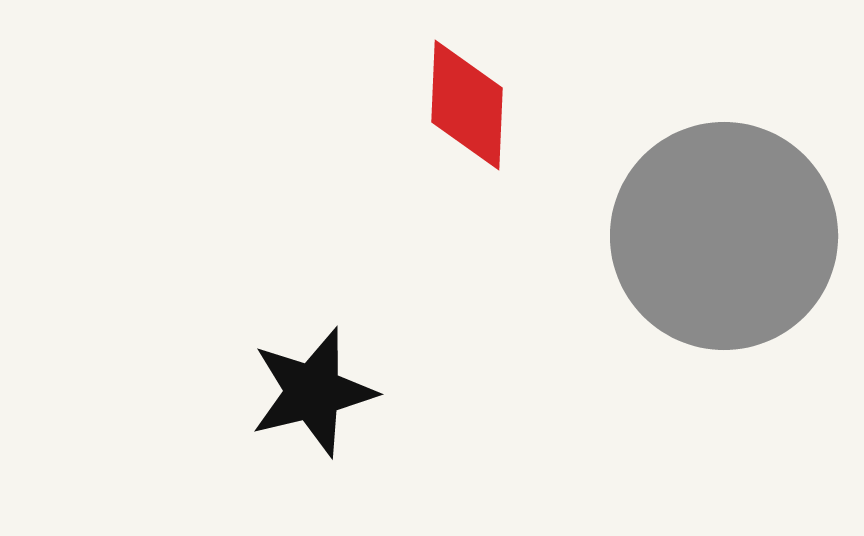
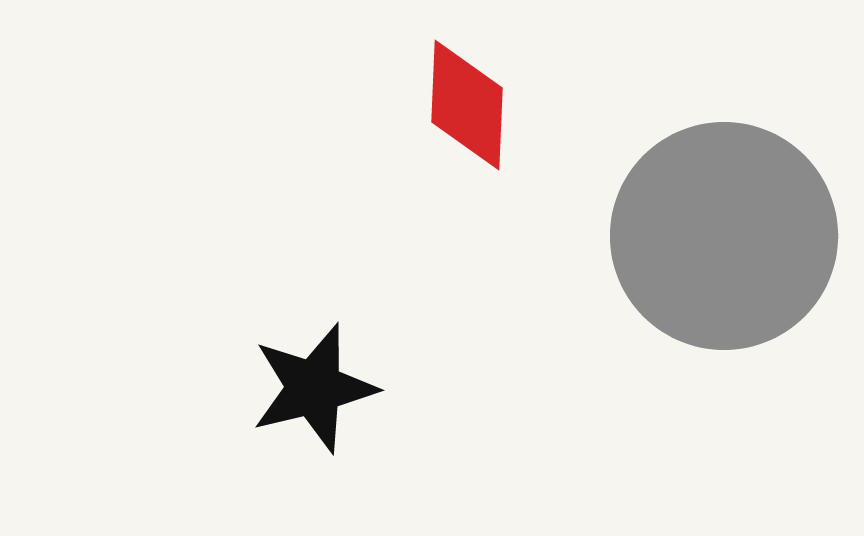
black star: moved 1 px right, 4 px up
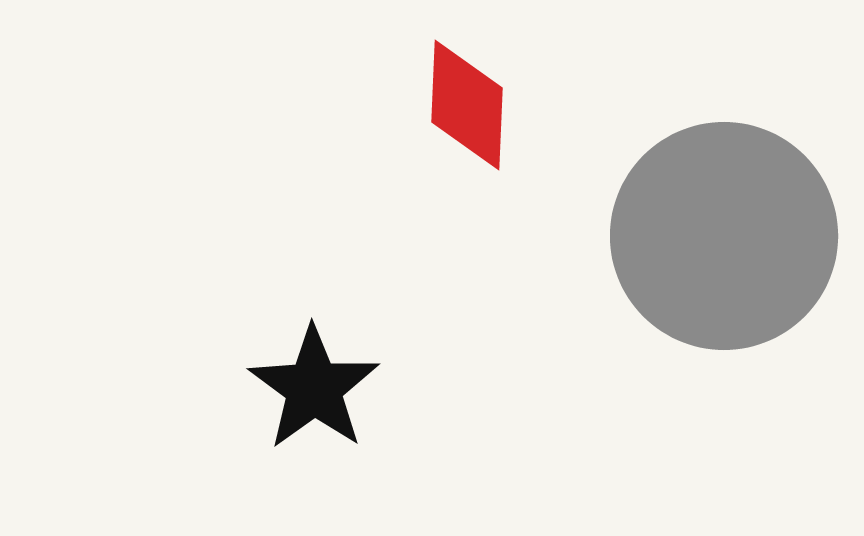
black star: rotated 22 degrees counterclockwise
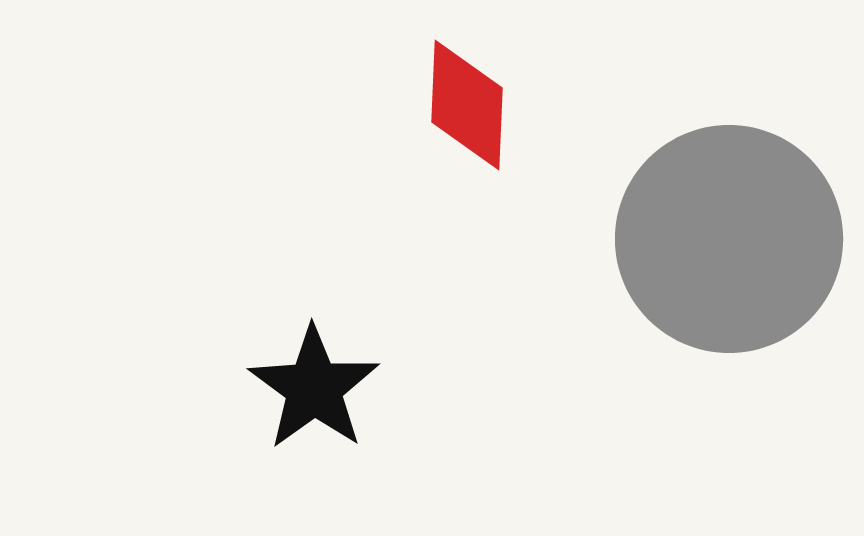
gray circle: moved 5 px right, 3 px down
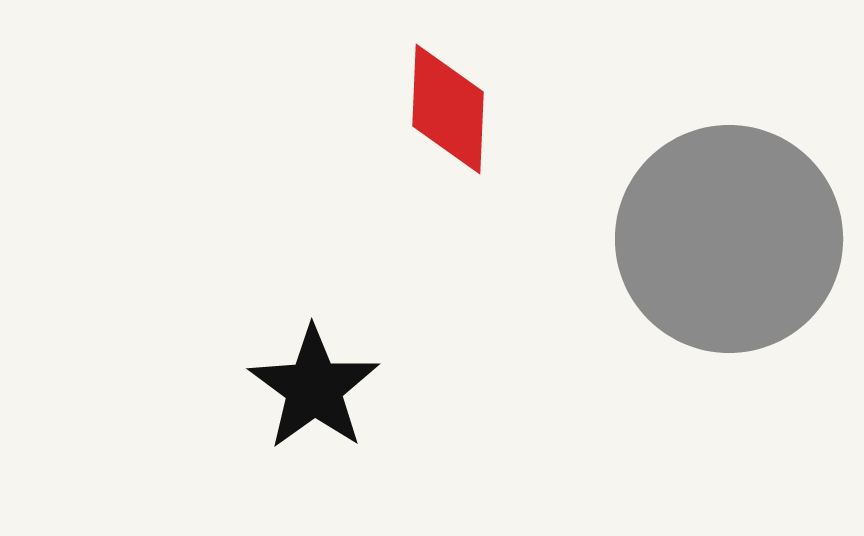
red diamond: moved 19 px left, 4 px down
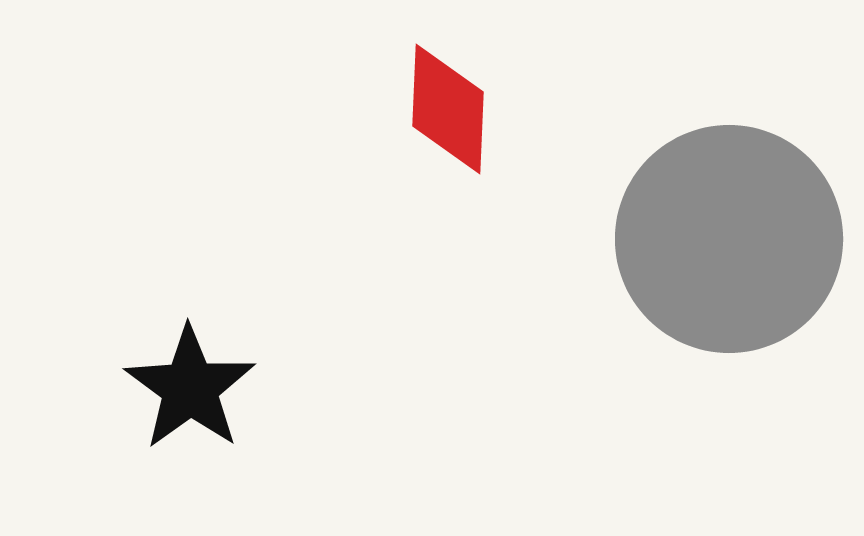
black star: moved 124 px left
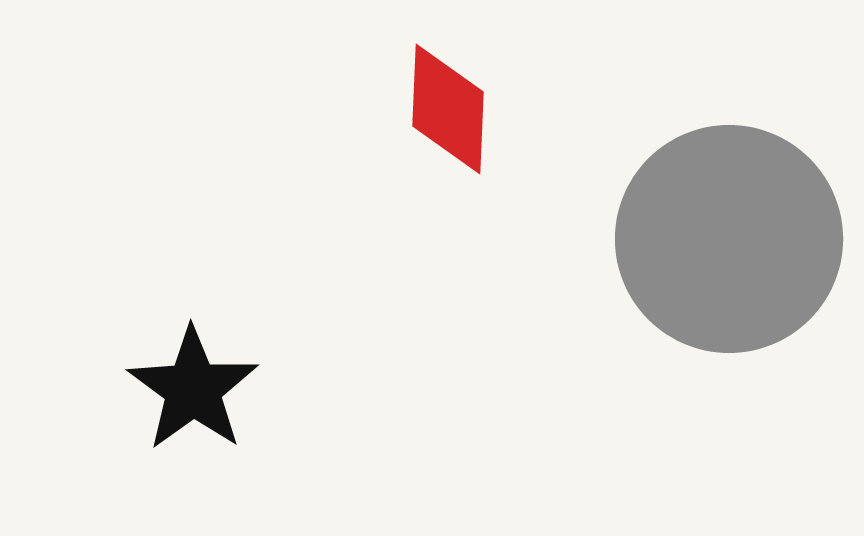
black star: moved 3 px right, 1 px down
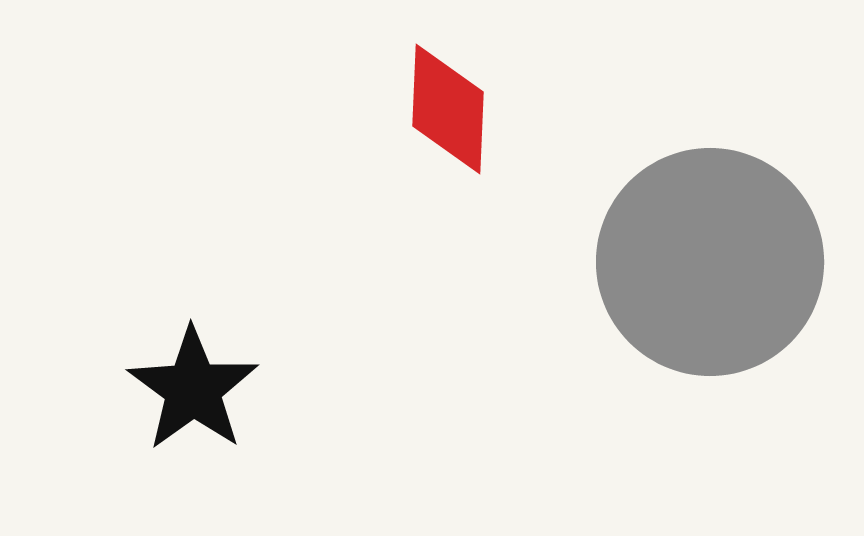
gray circle: moved 19 px left, 23 px down
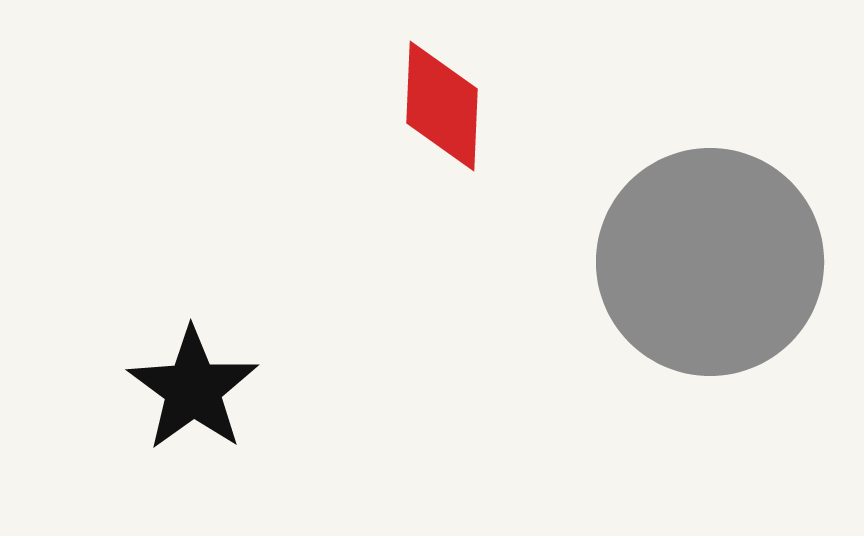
red diamond: moved 6 px left, 3 px up
